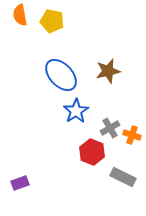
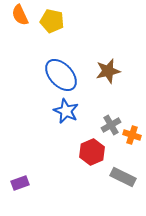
orange semicircle: rotated 15 degrees counterclockwise
blue star: moved 10 px left; rotated 15 degrees counterclockwise
gray cross: moved 1 px right, 3 px up
red hexagon: rotated 15 degrees clockwise
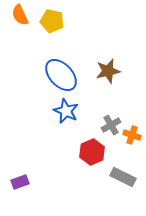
purple rectangle: moved 1 px up
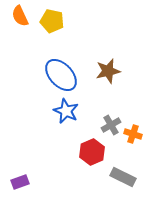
orange semicircle: moved 1 px down
orange cross: moved 1 px right, 1 px up
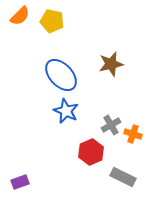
orange semicircle: rotated 110 degrees counterclockwise
brown star: moved 3 px right, 7 px up
red hexagon: moved 1 px left
